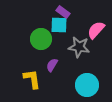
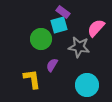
cyan square: rotated 18 degrees counterclockwise
pink semicircle: moved 2 px up
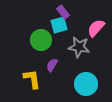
purple rectangle: rotated 16 degrees clockwise
green circle: moved 1 px down
cyan circle: moved 1 px left, 1 px up
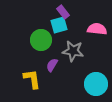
pink semicircle: moved 1 px right, 1 px down; rotated 54 degrees clockwise
gray star: moved 6 px left, 4 px down
cyan circle: moved 10 px right
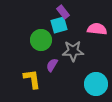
gray star: rotated 10 degrees counterclockwise
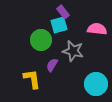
gray star: rotated 15 degrees clockwise
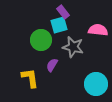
pink semicircle: moved 1 px right, 1 px down
gray star: moved 4 px up
yellow L-shape: moved 2 px left, 1 px up
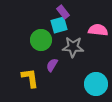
gray star: rotated 10 degrees counterclockwise
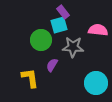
cyan circle: moved 1 px up
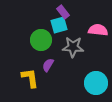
purple semicircle: moved 4 px left
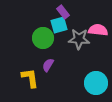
green circle: moved 2 px right, 2 px up
gray star: moved 6 px right, 8 px up
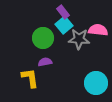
cyan square: moved 5 px right; rotated 24 degrees counterclockwise
purple semicircle: moved 3 px left, 3 px up; rotated 48 degrees clockwise
